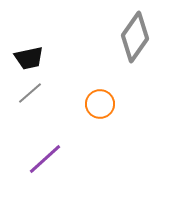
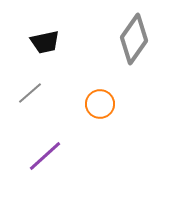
gray diamond: moved 1 px left, 2 px down
black trapezoid: moved 16 px right, 16 px up
purple line: moved 3 px up
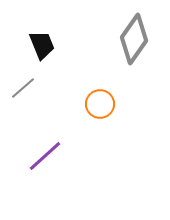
black trapezoid: moved 3 px left, 3 px down; rotated 100 degrees counterclockwise
gray line: moved 7 px left, 5 px up
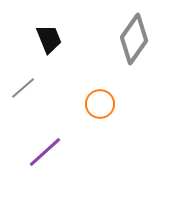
black trapezoid: moved 7 px right, 6 px up
purple line: moved 4 px up
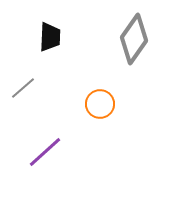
black trapezoid: moved 1 px right, 2 px up; rotated 24 degrees clockwise
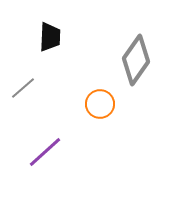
gray diamond: moved 2 px right, 21 px down
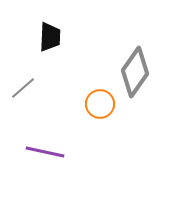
gray diamond: moved 1 px left, 12 px down
purple line: rotated 54 degrees clockwise
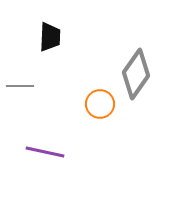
gray diamond: moved 1 px right, 2 px down
gray line: moved 3 px left, 2 px up; rotated 40 degrees clockwise
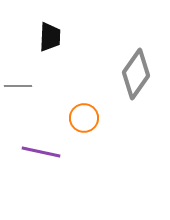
gray line: moved 2 px left
orange circle: moved 16 px left, 14 px down
purple line: moved 4 px left
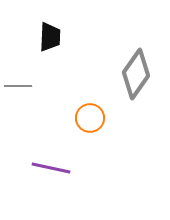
orange circle: moved 6 px right
purple line: moved 10 px right, 16 px down
